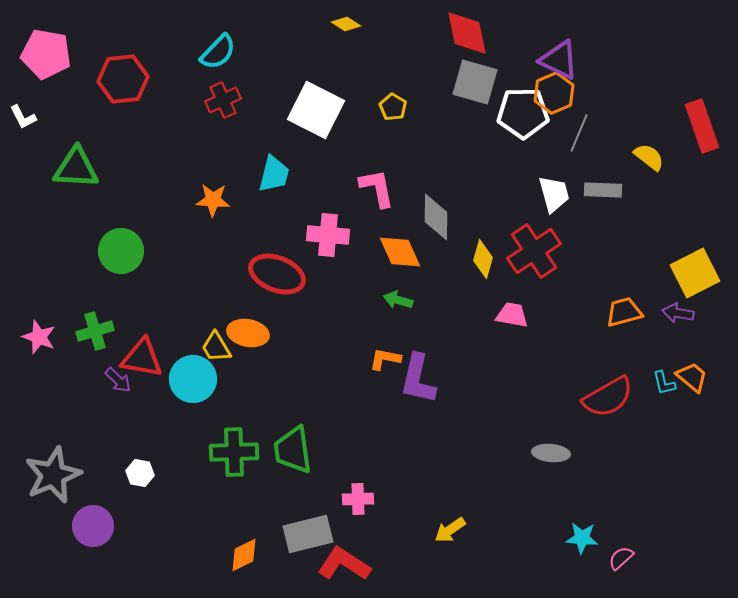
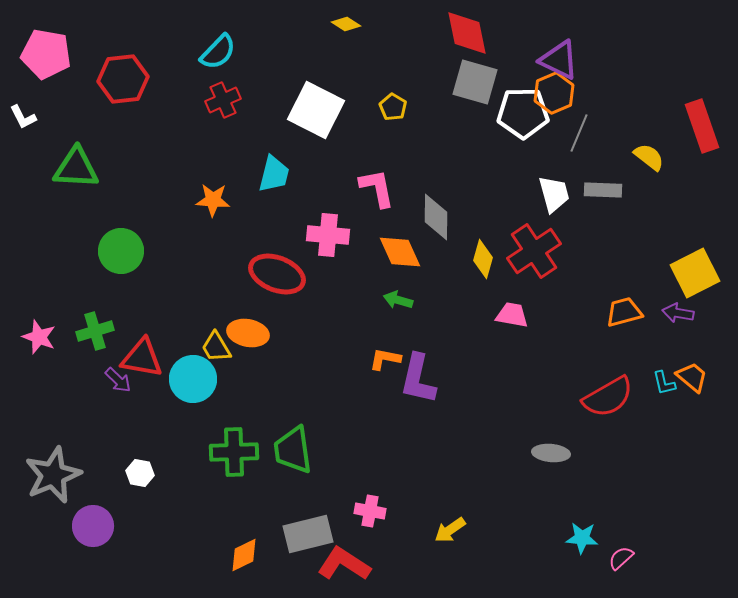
pink cross at (358, 499): moved 12 px right, 12 px down; rotated 12 degrees clockwise
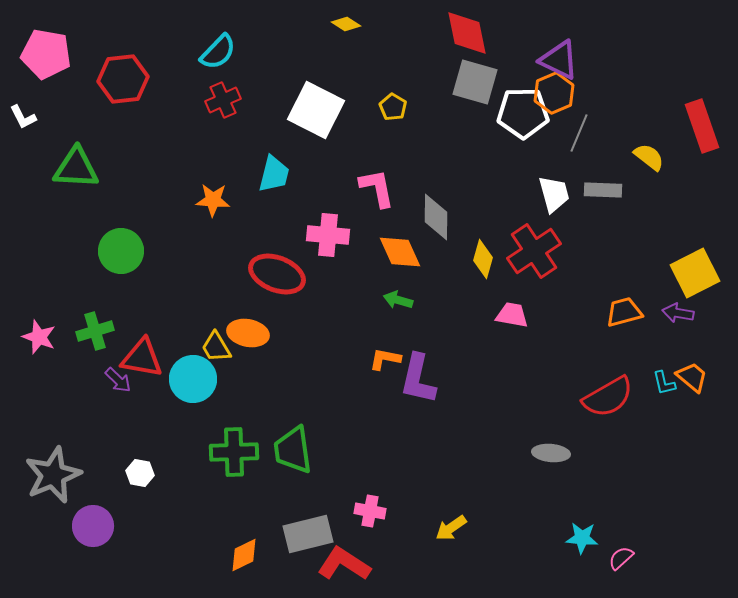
yellow arrow at (450, 530): moved 1 px right, 2 px up
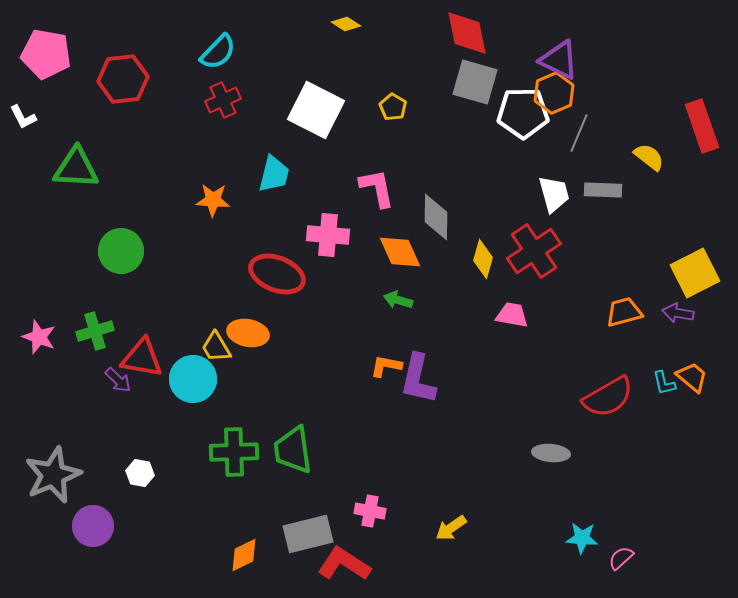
orange L-shape at (385, 359): moved 1 px right, 7 px down
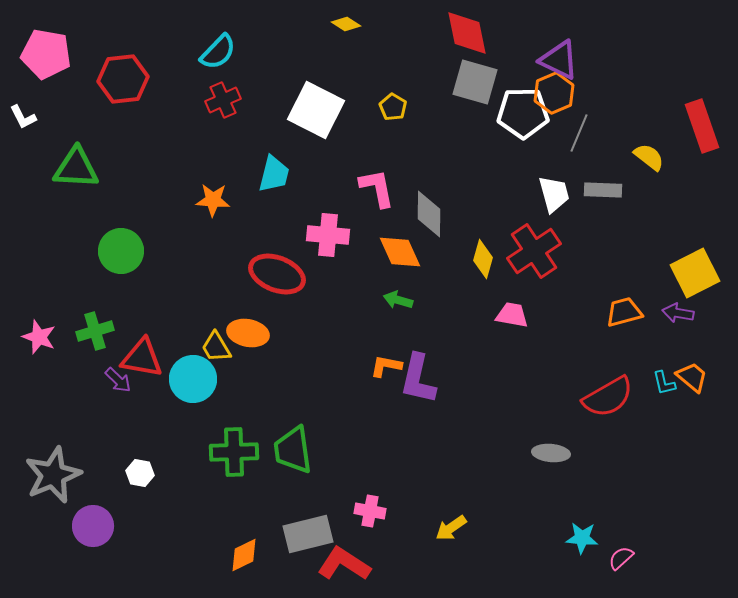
gray diamond at (436, 217): moved 7 px left, 3 px up
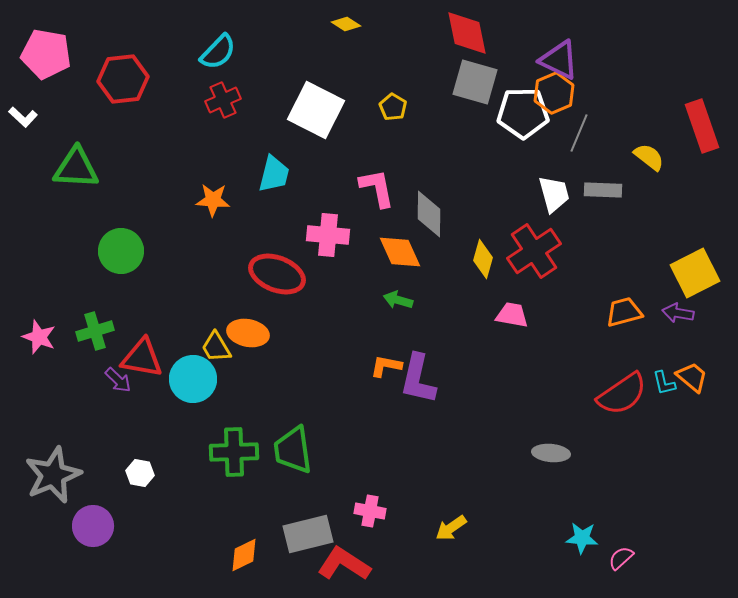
white L-shape at (23, 117): rotated 20 degrees counterclockwise
red semicircle at (608, 397): moved 14 px right, 3 px up; rotated 4 degrees counterclockwise
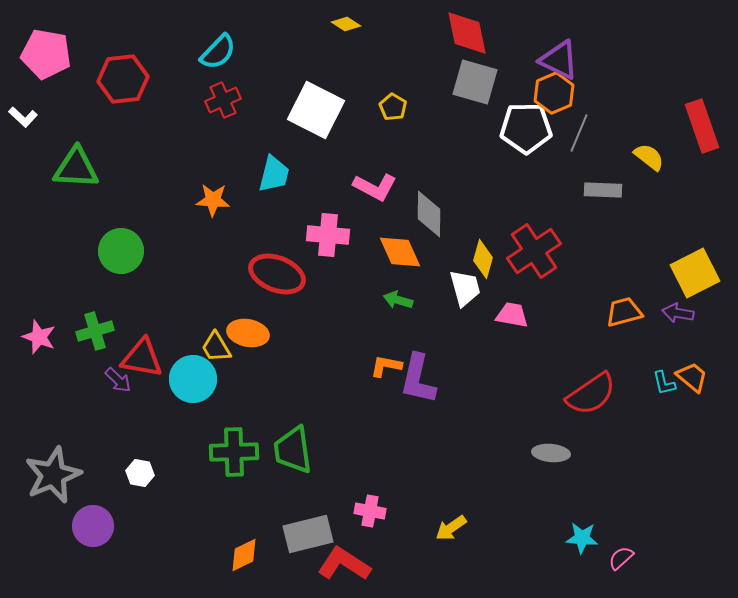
white pentagon at (523, 113): moved 3 px right, 15 px down
pink L-shape at (377, 188): moved 2 px left, 1 px up; rotated 129 degrees clockwise
white trapezoid at (554, 194): moved 89 px left, 94 px down
red semicircle at (622, 394): moved 31 px left
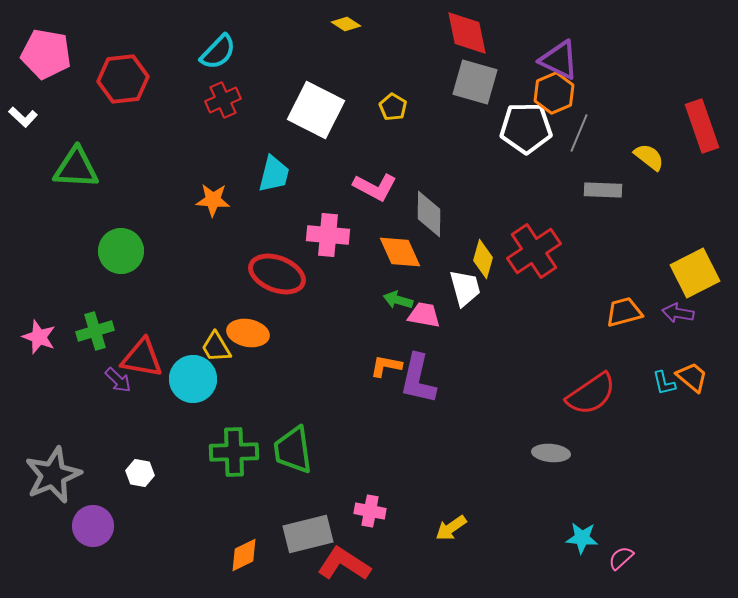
pink trapezoid at (512, 315): moved 88 px left
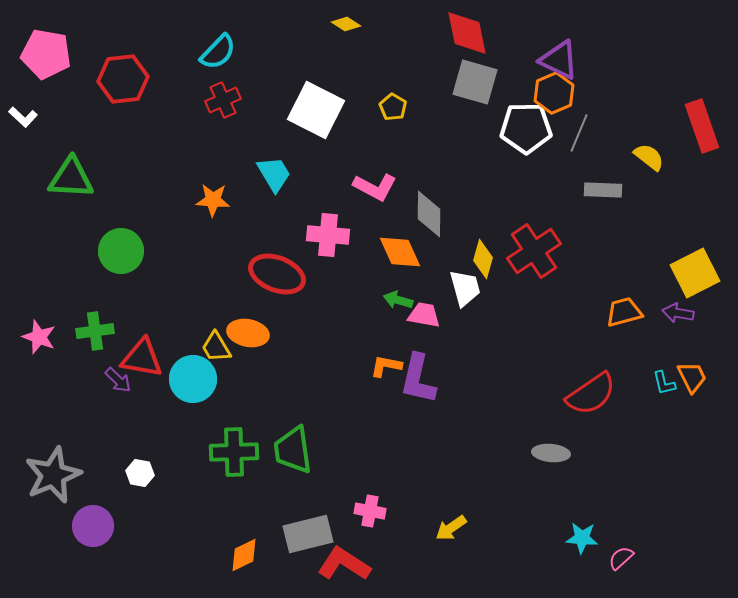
green triangle at (76, 168): moved 5 px left, 10 px down
cyan trapezoid at (274, 174): rotated 45 degrees counterclockwise
green cross at (95, 331): rotated 9 degrees clockwise
orange trapezoid at (692, 377): rotated 24 degrees clockwise
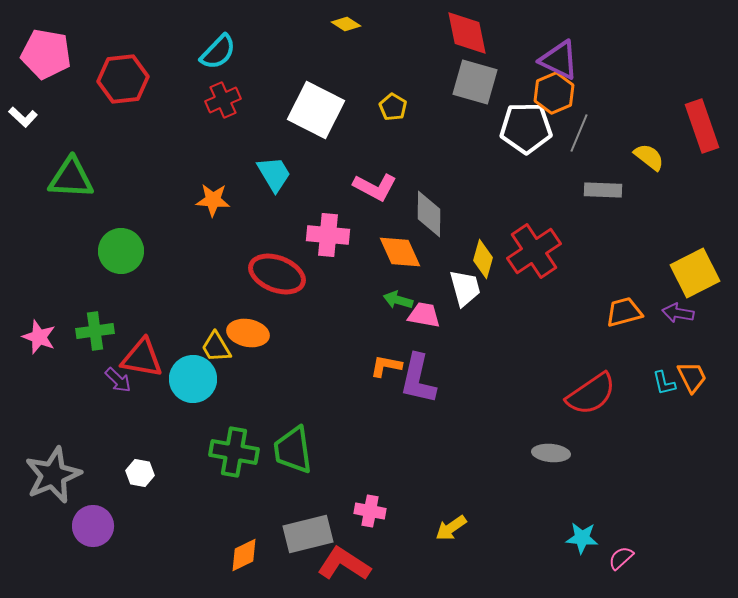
green cross at (234, 452): rotated 12 degrees clockwise
